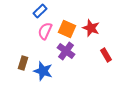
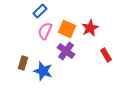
red star: moved 1 px left; rotated 24 degrees clockwise
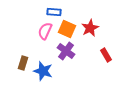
blue rectangle: moved 14 px right, 1 px down; rotated 48 degrees clockwise
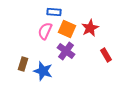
brown rectangle: moved 1 px down
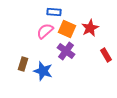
pink semicircle: rotated 24 degrees clockwise
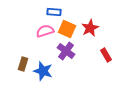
pink semicircle: rotated 24 degrees clockwise
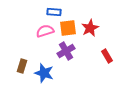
orange square: moved 1 px right, 1 px up; rotated 30 degrees counterclockwise
purple cross: rotated 24 degrees clockwise
red rectangle: moved 1 px right, 1 px down
brown rectangle: moved 1 px left, 2 px down
blue star: moved 1 px right, 2 px down
